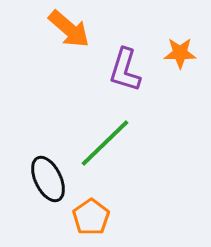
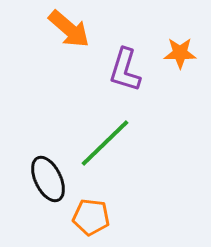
orange pentagon: rotated 30 degrees counterclockwise
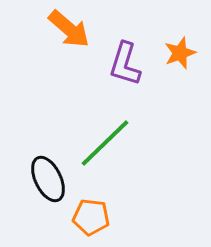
orange star: rotated 20 degrees counterclockwise
purple L-shape: moved 6 px up
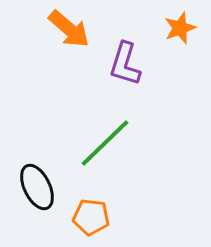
orange star: moved 25 px up
black ellipse: moved 11 px left, 8 px down
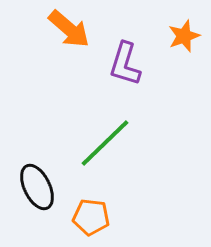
orange star: moved 4 px right, 8 px down
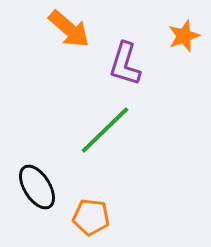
green line: moved 13 px up
black ellipse: rotated 6 degrees counterclockwise
